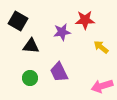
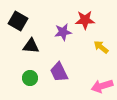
purple star: moved 1 px right
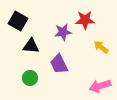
purple trapezoid: moved 8 px up
pink arrow: moved 2 px left
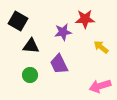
red star: moved 1 px up
green circle: moved 3 px up
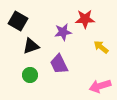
black triangle: rotated 24 degrees counterclockwise
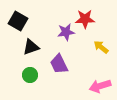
purple star: moved 3 px right
black triangle: moved 1 px down
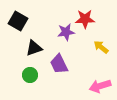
black triangle: moved 3 px right, 1 px down
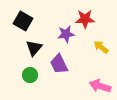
black square: moved 5 px right
purple star: moved 2 px down
black triangle: rotated 30 degrees counterclockwise
pink arrow: rotated 35 degrees clockwise
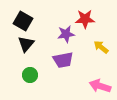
black triangle: moved 8 px left, 4 px up
purple trapezoid: moved 4 px right, 4 px up; rotated 75 degrees counterclockwise
